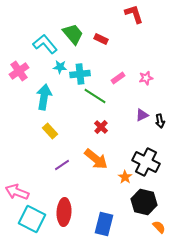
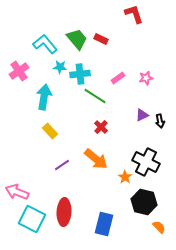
green trapezoid: moved 4 px right, 5 px down
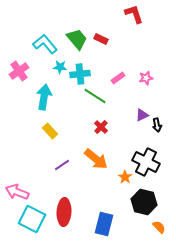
black arrow: moved 3 px left, 4 px down
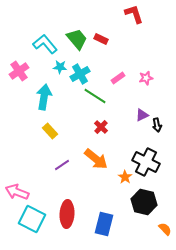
cyan cross: rotated 24 degrees counterclockwise
red ellipse: moved 3 px right, 2 px down
orange semicircle: moved 6 px right, 2 px down
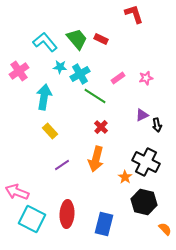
cyan L-shape: moved 2 px up
orange arrow: rotated 65 degrees clockwise
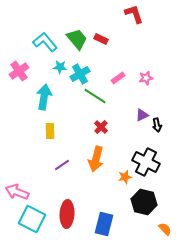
yellow rectangle: rotated 42 degrees clockwise
orange star: rotated 24 degrees clockwise
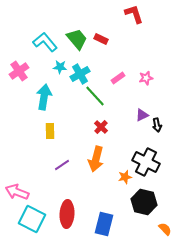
green line: rotated 15 degrees clockwise
